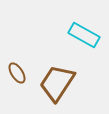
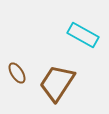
cyan rectangle: moved 1 px left
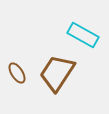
brown trapezoid: moved 10 px up
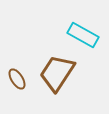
brown ellipse: moved 6 px down
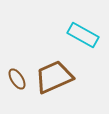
brown trapezoid: moved 3 px left, 4 px down; rotated 33 degrees clockwise
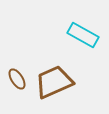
brown trapezoid: moved 5 px down
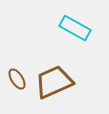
cyan rectangle: moved 8 px left, 7 px up
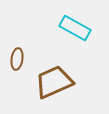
brown ellipse: moved 20 px up; rotated 40 degrees clockwise
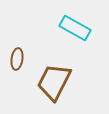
brown trapezoid: rotated 39 degrees counterclockwise
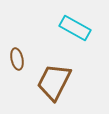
brown ellipse: rotated 20 degrees counterclockwise
